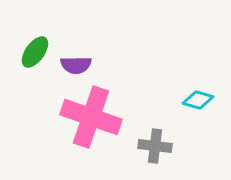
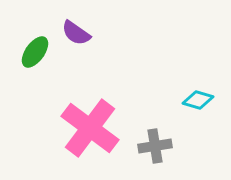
purple semicircle: moved 32 px up; rotated 36 degrees clockwise
pink cross: moved 1 px left, 11 px down; rotated 18 degrees clockwise
gray cross: rotated 16 degrees counterclockwise
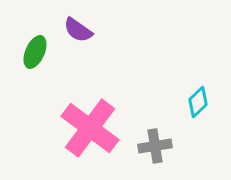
purple semicircle: moved 2 px right, 3 px up
green ellipse: rotated 12 degrees counterclockwise
cyan diamond: moved 2 px down; rotated 60 degrees counterclockwise
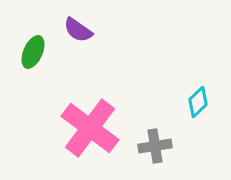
green ellipse: moved 2 px left
